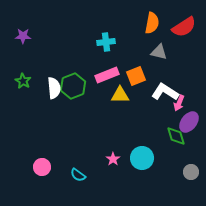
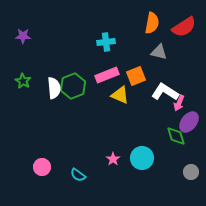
yellow triangle: rotated 24 degrees clockwise
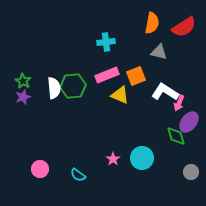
purple star: moved 61 px down; rotated 21 degrees counterclockwise
green hexagon: rotated 15 degrees clockwise
pink circle: moved 2 px left, 2 px down
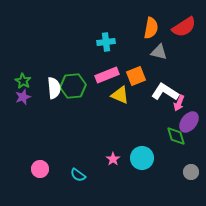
orange semicircle: moved 1 px left, 5 px down
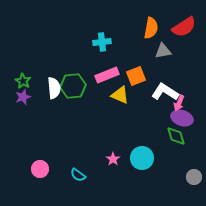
cyan cross: moved 4 px left
gray triangle: moved 4 px right, 1 px up; rotated 24 degrees counterclockwise
purple ellipse: moved 7 px left, 4 px up; rotated 70 degrees clockwise
gray circle: moved 3 px right, 5 px down
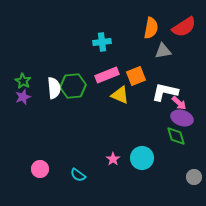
white L-shape: rotated 20 degrees counterclockwise
pink arrow: rotated 70 degrees counterclockwise
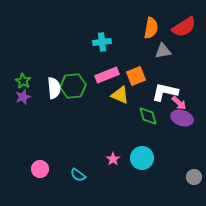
green diamond: moved 28 px left, 20 px up
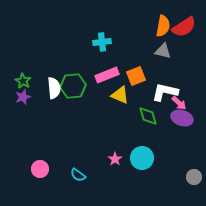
orange semicircle: moved 12 px right, 2 px up
gray triangle: rotated 24 degrees clockwise
pink star: moved 2 px right
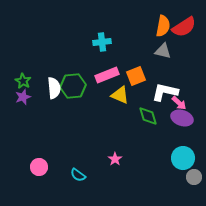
cyan circle: moved 41 px right
pink circle: moved 1 px left, 2 px up
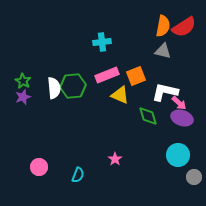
cyan circle: moved 5 px left, 3 px up
cyan semicircle: rotated 105 degrees counterclockwise
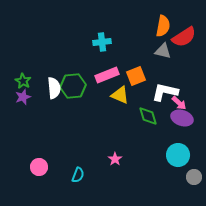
red semicircle: moved 10 px down
